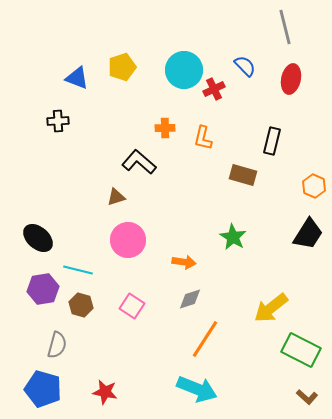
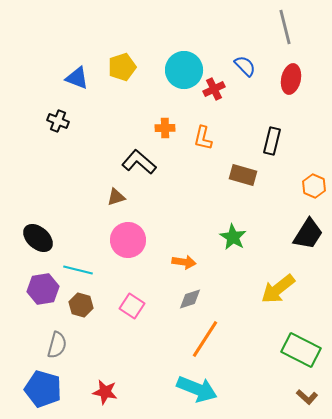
black cross: rotated 25 degrees clockwise
yellow arrow: moved 7 px right, 19 px up
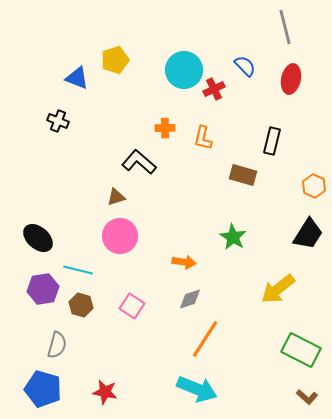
yellow pentagon: moved 7 px left, 7 px up
pink circle: moved 8 px left, 4 px up
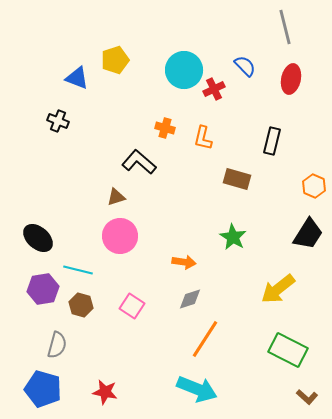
orange cross: rotated 18 degrees clockwise
brown rectangle: moved 6 px left, 4 px down
green rectangle: moved 13 px left
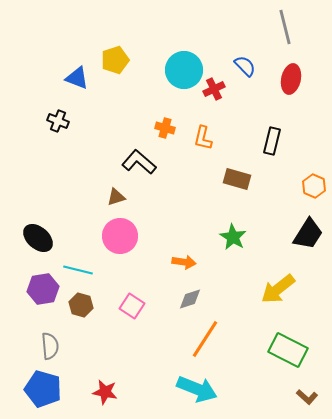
gray semicircle: moved 7 px left, 1 px down; rotated 20 degrees counterclockwise
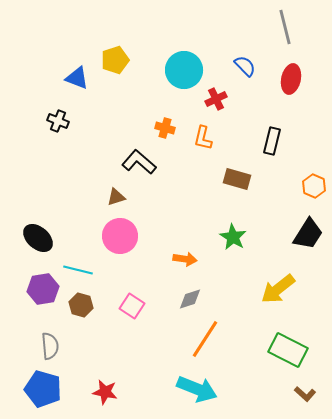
red cross: moved 2 px right, 10 px down
orange arrow: moved 1 px right, 3 px up
brown L-shape: moved 2 px left, 3 px up
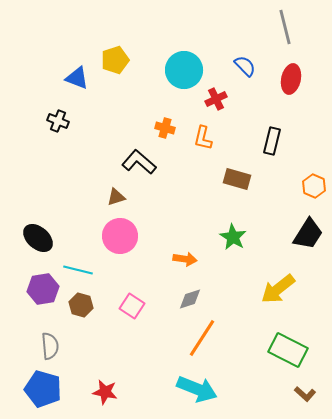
orange line: moved 3 px left, 1 px up
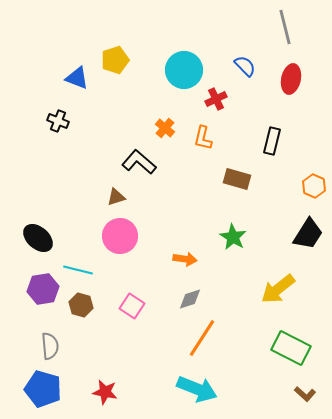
orange cross: rotated 24 degrees clockwise
green rectangle: moved 3 px right, 2 px up
